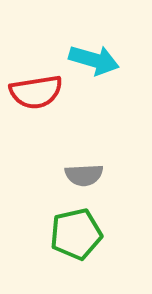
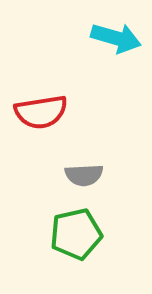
cyan arrow: moved 22 px right, 22 px up
red semicircle: moved 5 px right, 20 px down
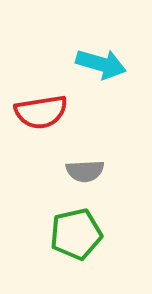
cyan arrow: moved 15 px left, 26 px down
gray semicircle: moved 1 px right, 4 px up
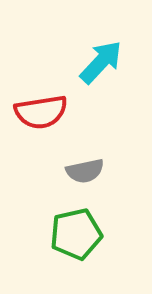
cyan arrow: moved 2 px up; rotated 63 degrees counterclockwise
gray semicircle: rotated 9 degrees counterclockwise
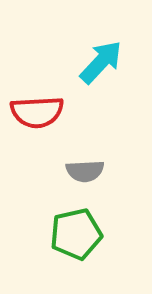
red semicircle: moved 4 px left; rotated 6 degrees clockwise
gray semicircle: rotated 9 degrees clockwise
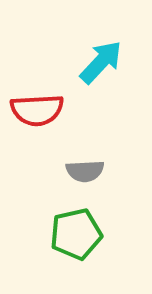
red semicircle: moved 2 px up
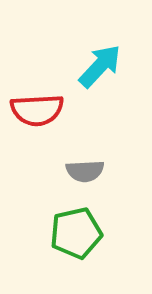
cyan arrow: moved 1 px left, 4 px down
green pentagon: moved 1 px up
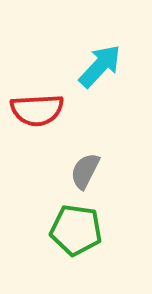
gray semicircle: rotated 120 degrees clockwise
green pentagon: moved 3 px up; rotated 21 degrees clockwise
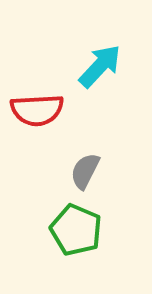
green pentagon: rotated 15 degrees clockwise
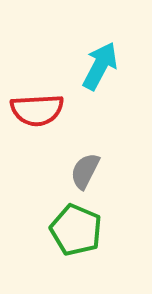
cyan arrow: rotated 15 degrees counterclockwise
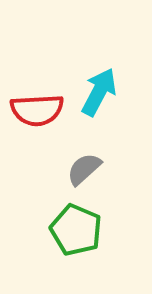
cyan arrow: moved 1 px left, 26 px down
gray semicircle: moved 1 px left, 2 px up; rotated 21 degrees clockwise
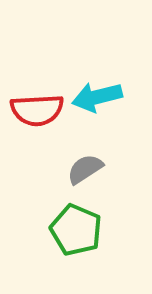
cyan arrow: moved 2 px left, 5 px down; rotated 132 degrees counterclockwise
gray semicircle: moved 1 px right; rotated 9 degrees clockwise
